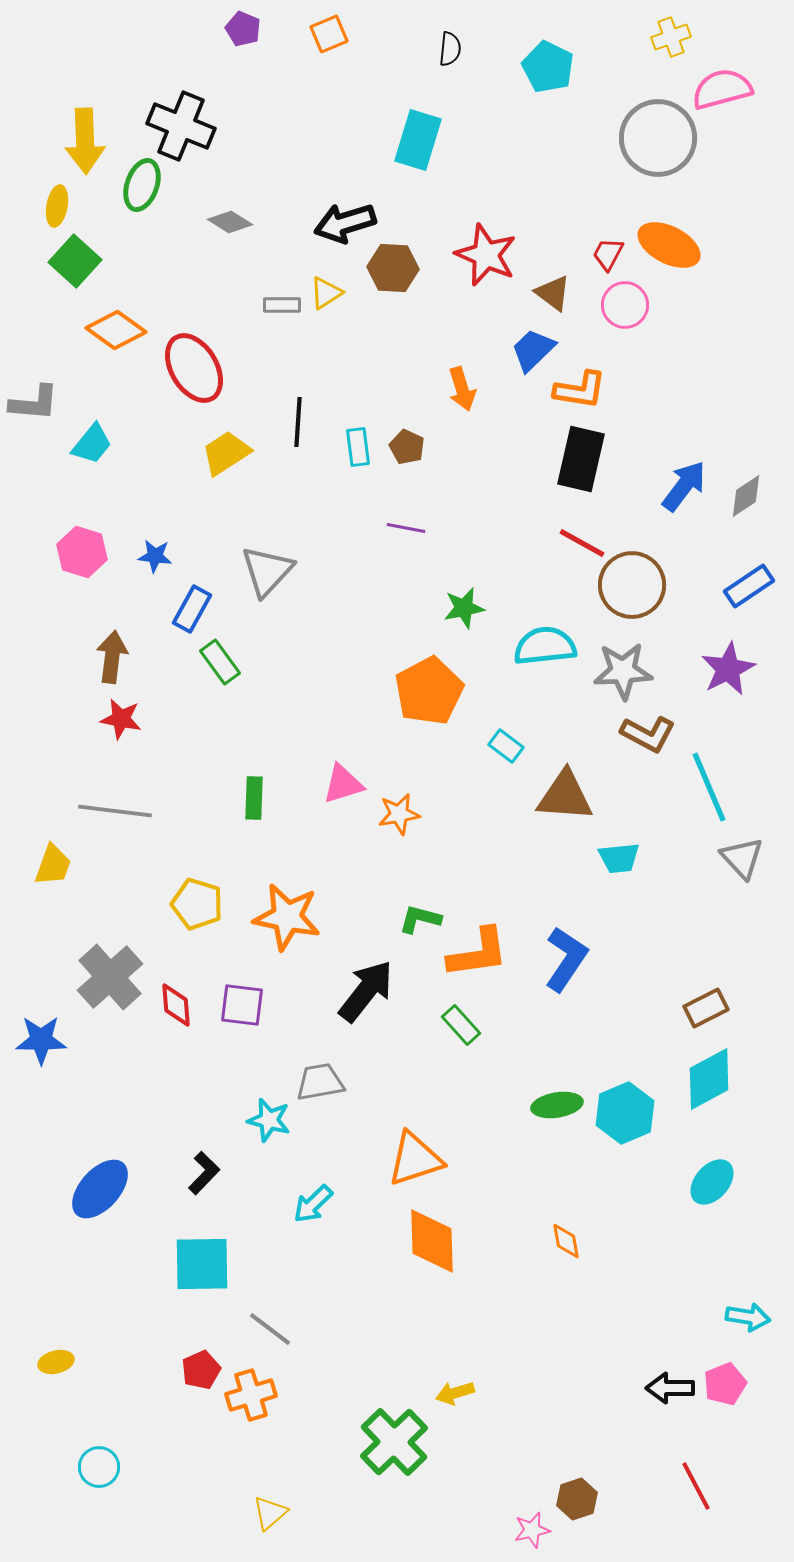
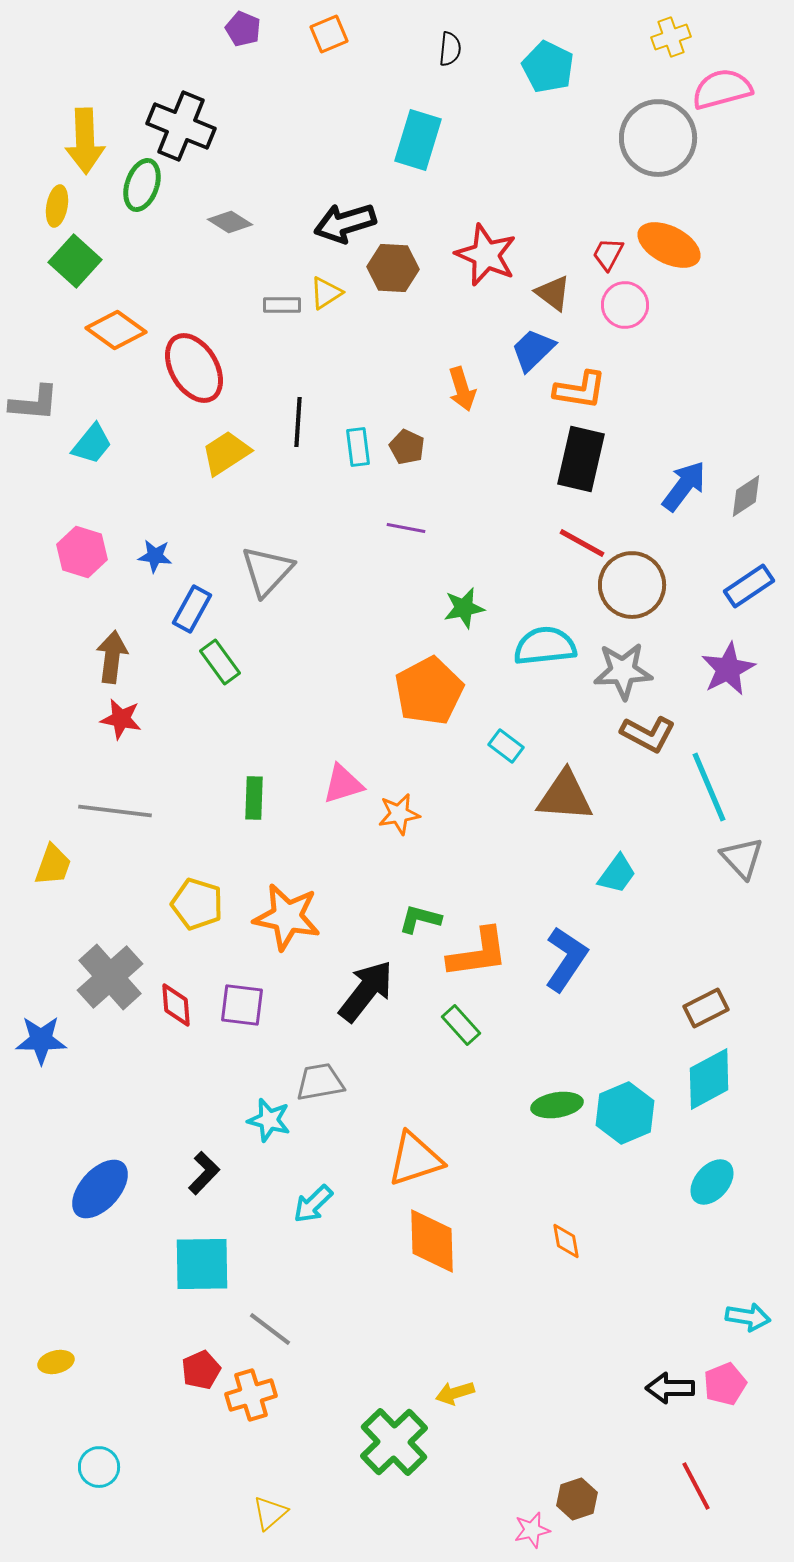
cyan trapezoid at (619, 858): moved 2 px left, 16 px down; rotated 48 degrees counterclockwise
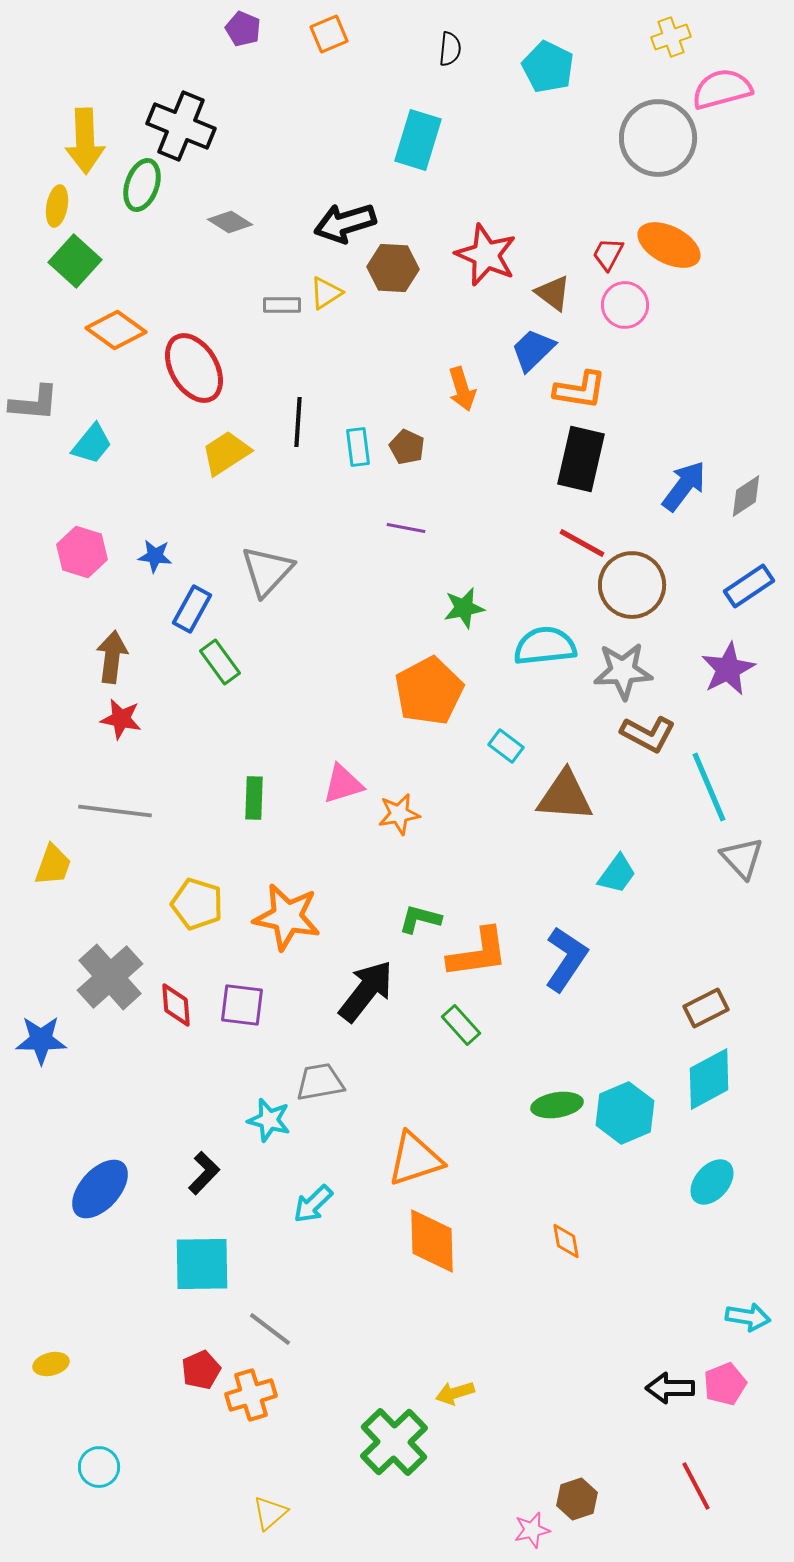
yellow ellipse at (56, 1362): moved 5 px left, 2 px down
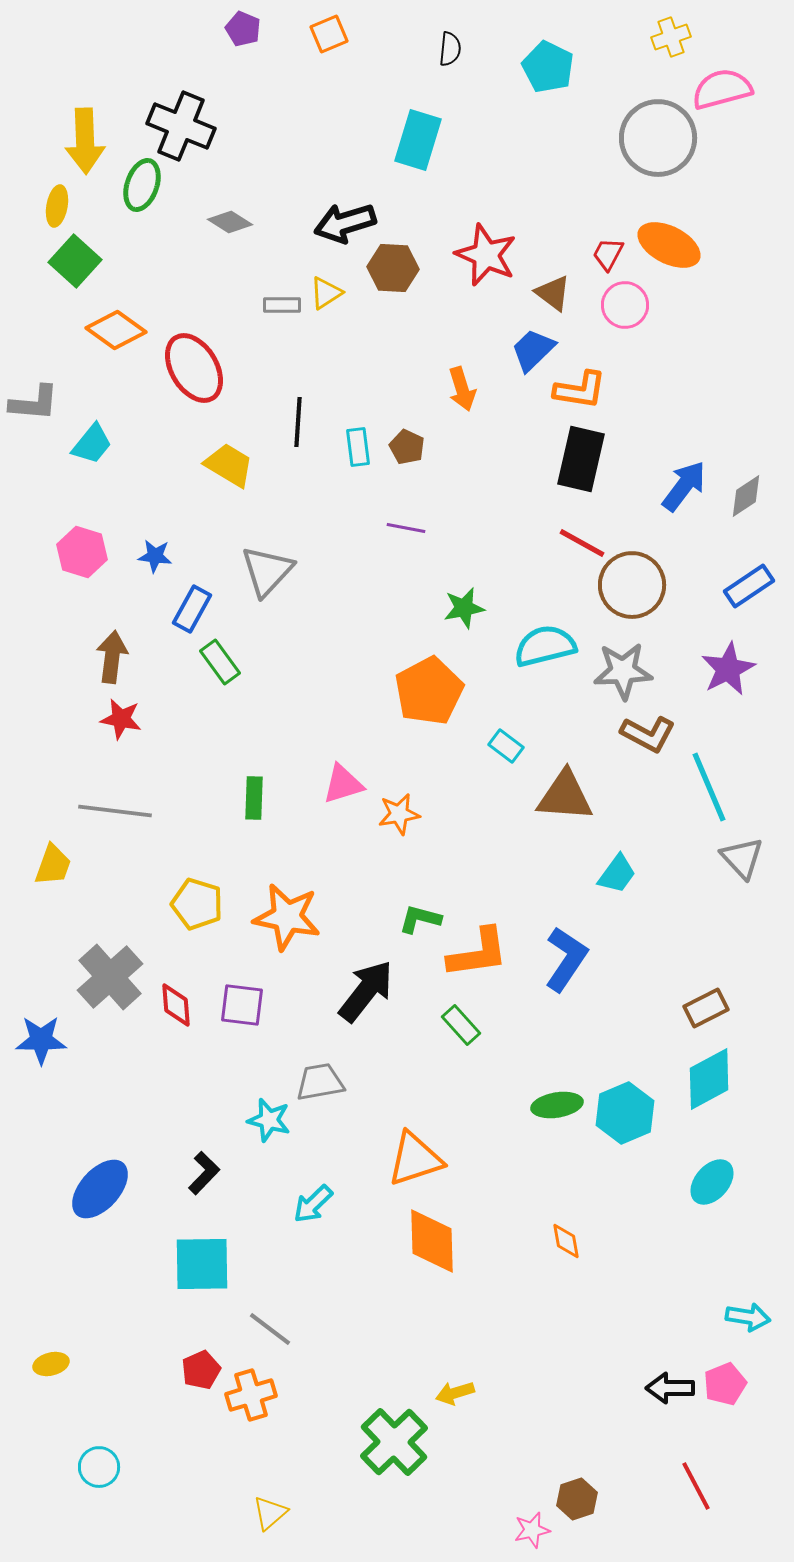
yellow trapezoid at (226, 453): moved 3 px right, 12 px down; rotated 64 degrees clockwise
cyan semicircle at (545, 646): rotated 8 degrees counterclockwise
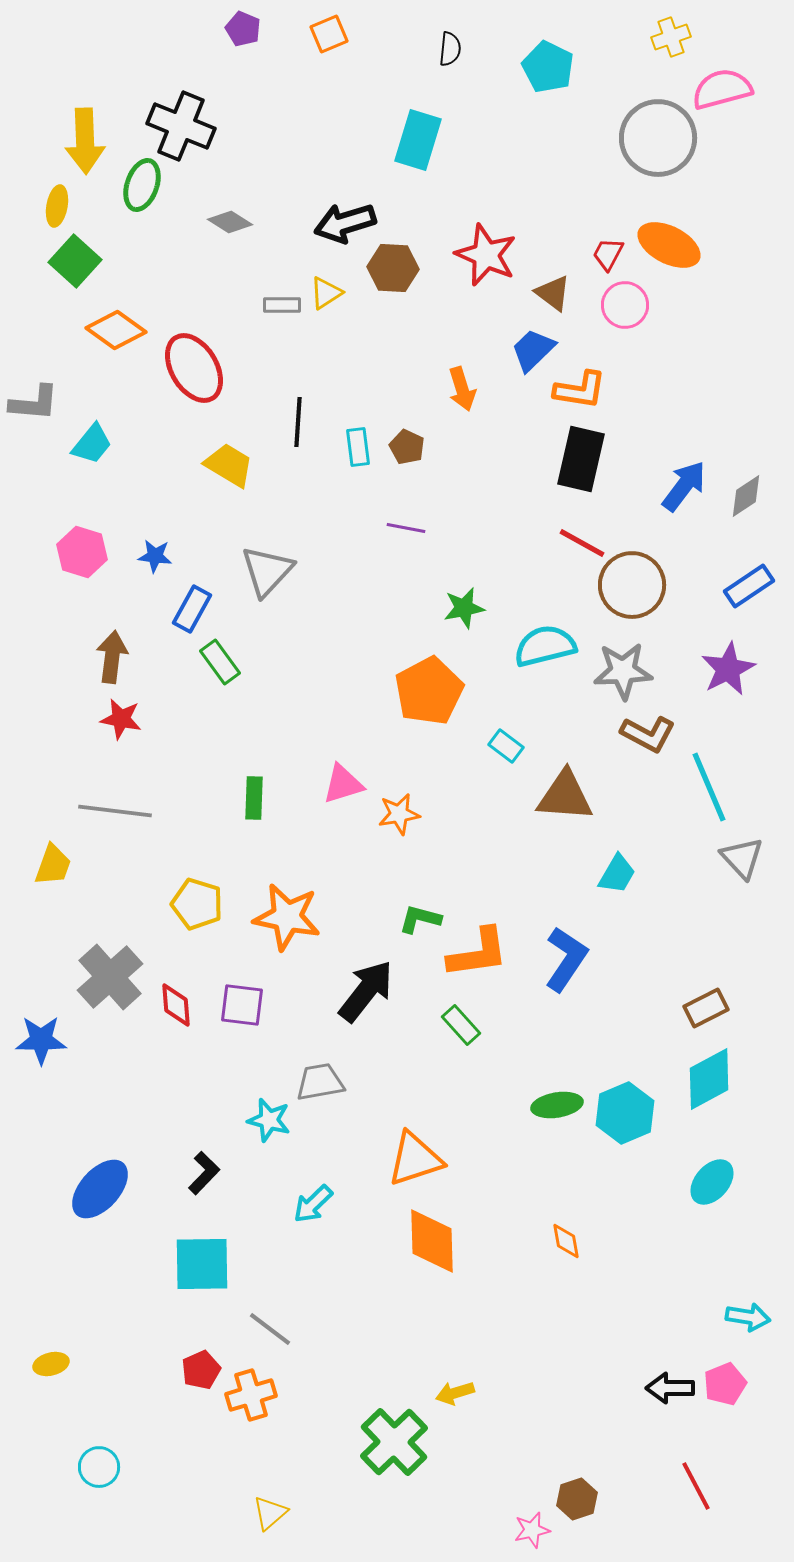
cyan trapezoid at (617, 874): rotated 6 degrees counterclockwise
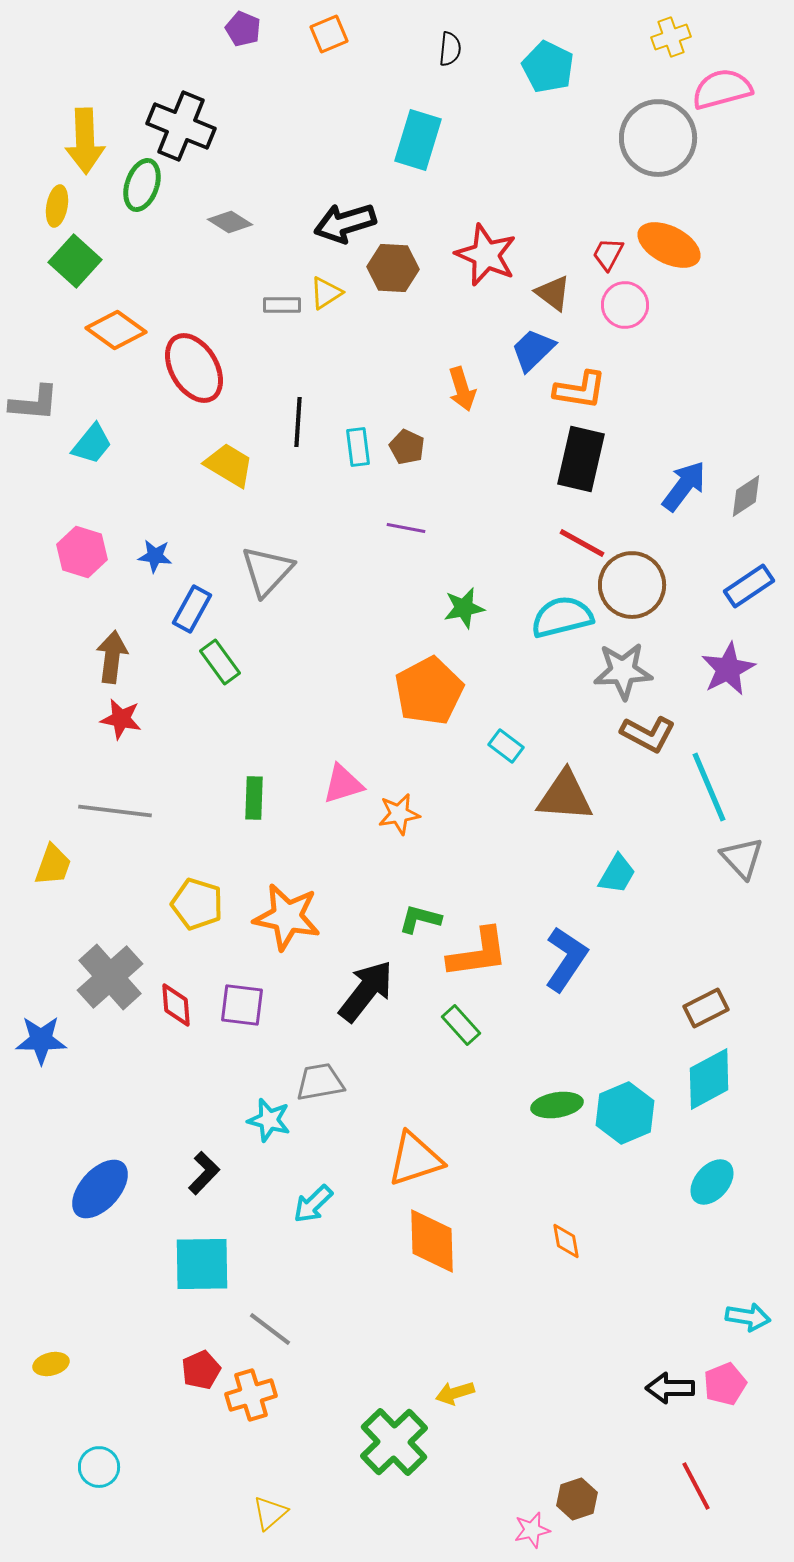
cyan semicircle at (545, 646): moved 17 px right, 29 px up
